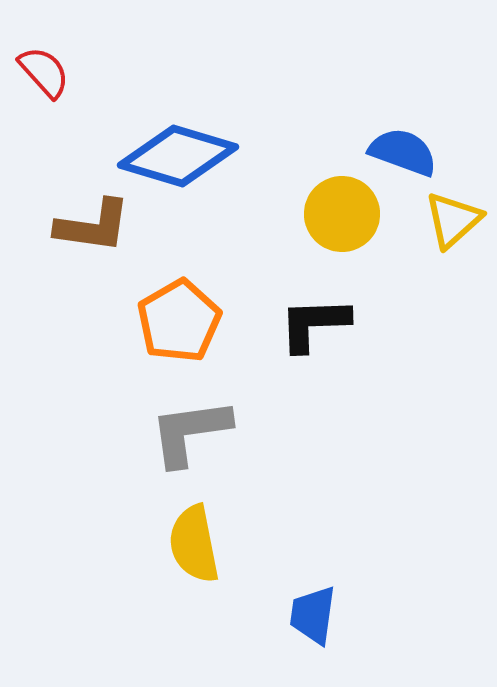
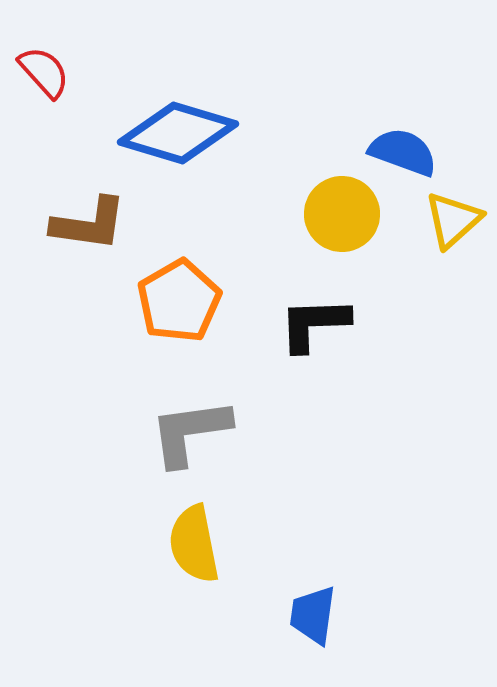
blue diamond: moved 23 px up
brown L-shape: moved 4 px left, 2 px up
orange pentagon: moved 20 px up
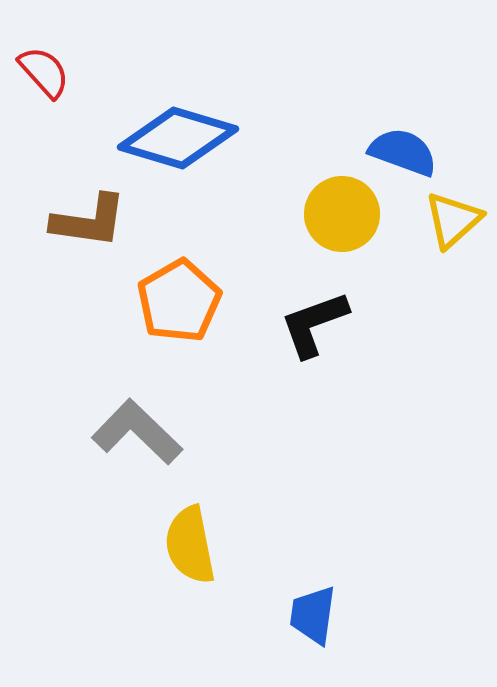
blue diamond: moved 5 px down
brown L-shape: moved 3 px up
black L-shape: rotated 18 degrees counterclockwise
gray L-shape: moved 53 px left; rotated 52 degrees clockwise
yellow semicircle: moved 4 px left, 1 px down
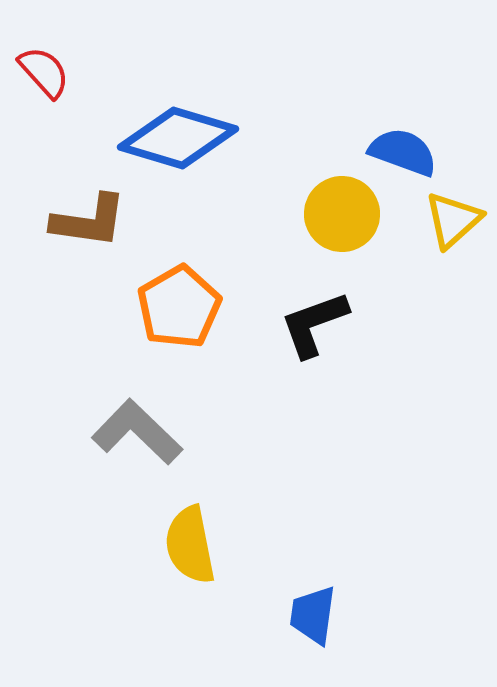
orange pentagon: moved 6 px down
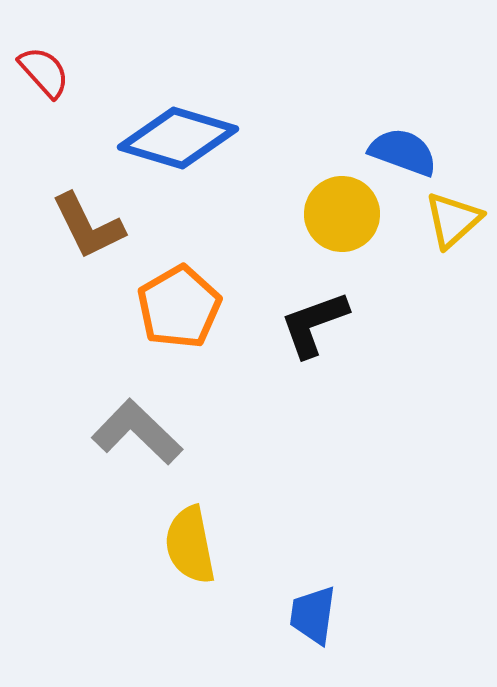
brown L-shape: moved 1 px left, 5 px down; rotated 56 degrees clockwise
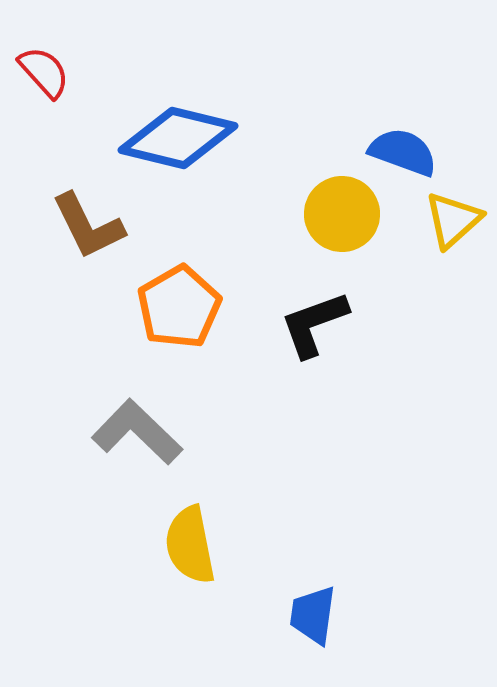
blue diamond: rotated 3 degrees counterclockwise
